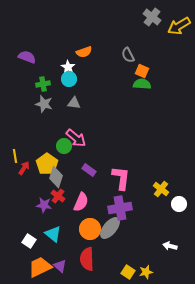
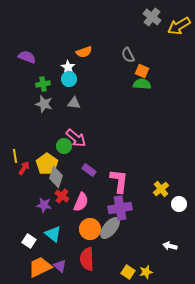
pink L-shape: moved 2 px left, 3 px down
yellow cross: rotated 14 degrees clockwise
red cross: moved 4 px right
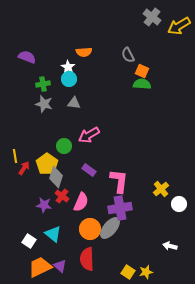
orange semicircle: rotated 14 degrees clockwise
pink arrow: moved 13 px right, 3 px up; rotated 110 degrees clockwise
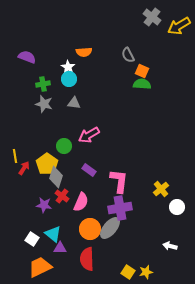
white circle: moved 2 px left, 3 px down
white square: moved 3 px right, 2 px up
purple triangle: moved 18 px up; rotated 40 degrees counterclockwise
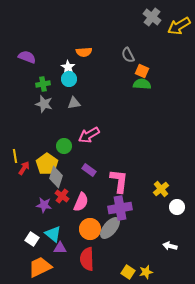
gray triangle: rotated 16 degrees counterclockwise
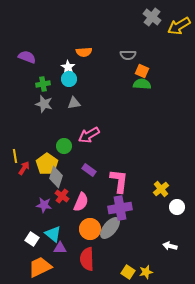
gray semicircle: rotated 63 degrees counterclockwise
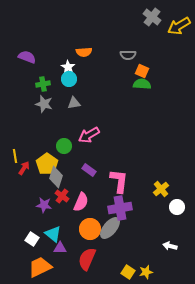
red semicircle: rotated 25 degrees clockwise
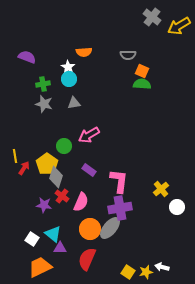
white arrow: moved 8 px left, 21 px down
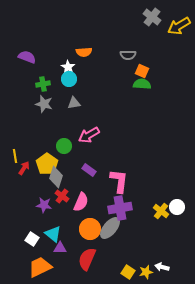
yellow cross: moved 22 px down; rotated 14 degrees counterclockwise
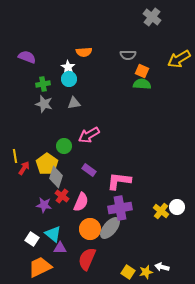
yellow arrow: moved 33 px down
pink L-shape: rotated 90 degrees counterclockwise
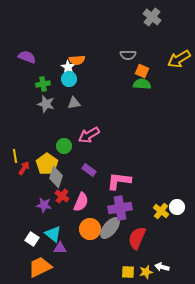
orange semicircle: moved 7 px left, 8 px down
gray star: moved 2 px right
red semicircle: moved 50 px right, 21 px up
yellow square: rotated 32 degrees counterclockwise
